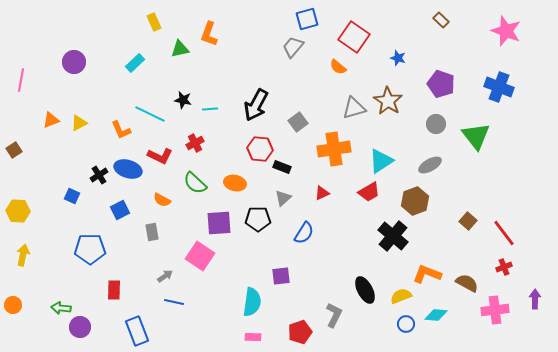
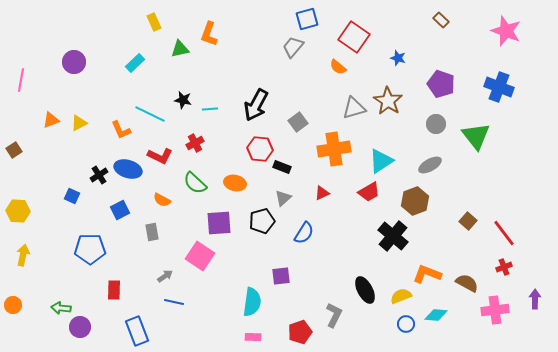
black pentagon at (258, 219): moved 4 px right, 2 px down; rotated 15 degrees counterclockwise
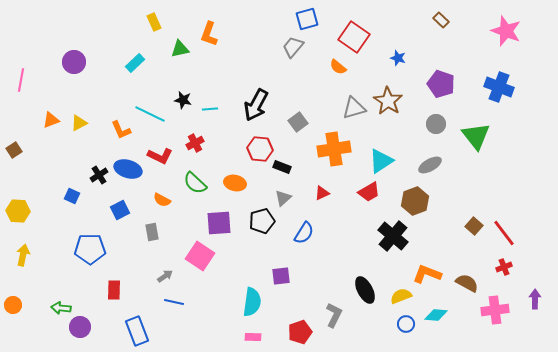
brown square at (468, 221): moved 6 px right, 5 px down
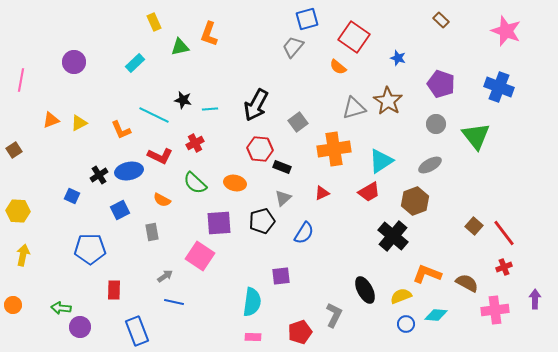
green triangle at (180, 49): moved 2 px up
cyan line at (150, 114): moved 4 px right, 1 px down
blue ellipse at (128, 169): moved 1 px right, 2 px down; rotated 28 degrees counterclockwise
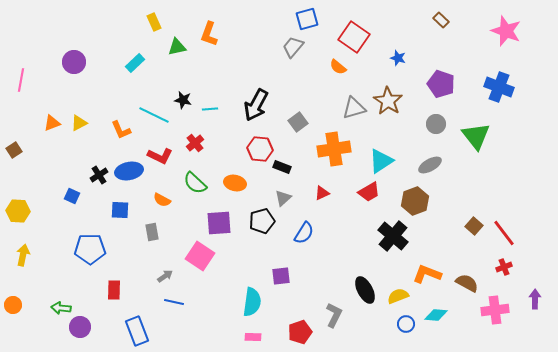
green triangle at (180, 47): moved 3 px left
orange triangle at (51, 120): moved 1 px right, 3 px down
red cross at (195, 143): rotated 12 degrees counterclockwise
blue square at (120, 210): rotated 30 degrees clockwise
yellow semicircle at (401, 296): moved 3 px left
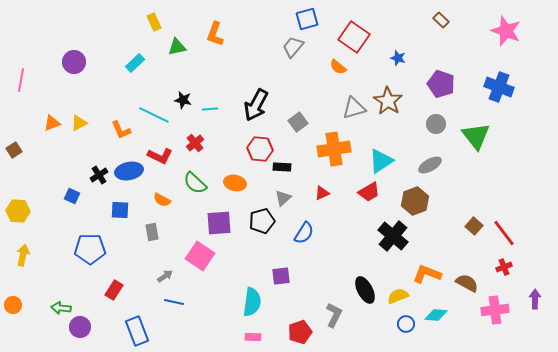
orange L-shape at (209, 34): moved 6 px right
black rectangle at (282, 167): rotated 18 degrees counterclockwise
red rectangle at (114, 290): rotated 30 degrees clockwise
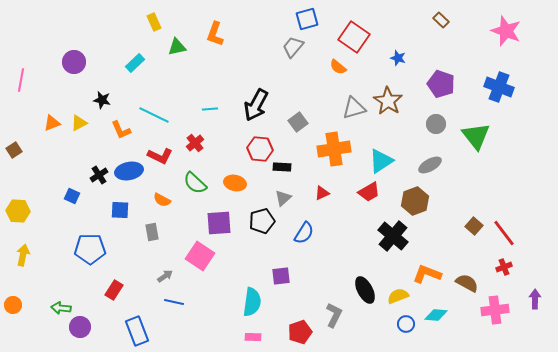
black star at (183, 100): moved 81 px left
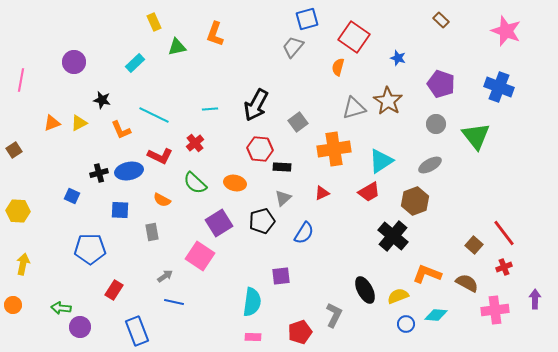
orange semicircle at (338, 67): rotated 66 degrees clockwise
black cross at (99, 175): moved 2 px up; rotated 18 degrees clockwise
purple square at (219, 223): rotated 28 degrees counterclockwise
brown square at (474, 226): moved 19 px down
yellow arrow at (23, 255): moved 9 px down
